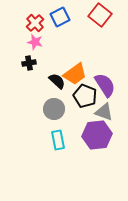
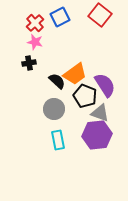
gray triangle: moved 4 px left, 1 px down
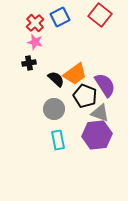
black semicircle: moved 1 px left, 2 px up
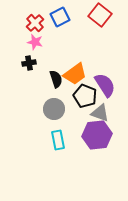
black semicircle: rotated 30 degrees clockwise
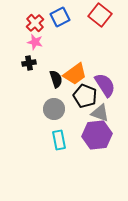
cyan rectangle: moved 1 px right
